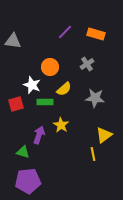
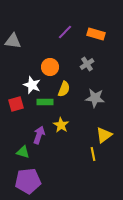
yellow semicircle: rotated 28 degrees counterclockwise
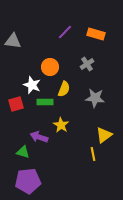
purple arrow: moved 2 px down; rotated 90 degrees counterclockwise
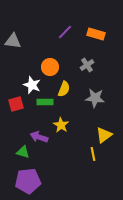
gray cross: moved 1 px down
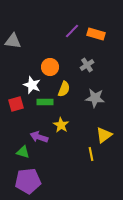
purple line: moved 7 px right, 1 px up
yellow line: moved 2 px left
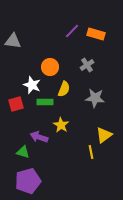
yellow line: moved 2 px up
purple pentagon: rotated 10 degrees counterclockwise
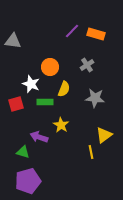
white star: moved 1 px left, 1 px up
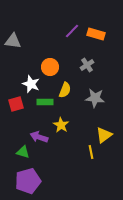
yellow semicircle: moved 1 px right, 1 px down
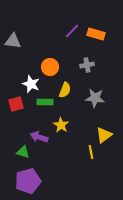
gray cross: rotated 24 degrees clockwise
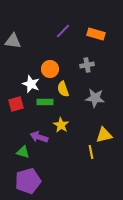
purple line: moved 9 px left
orange circle: moved 2 px down
yellow semicircle: moved 2 px left, 1 px up; rotated 140 degrees clockwise
yellow triangle: rotated 24 degrees clockwise
